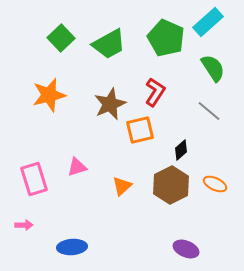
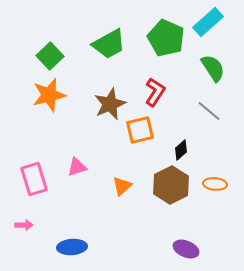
green square: moved 11 px left, 18 px down
orange ellipse: rotated 20 degrees counterclockwise
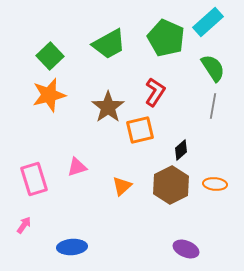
brown star: moved 2 px left, 3 px down; rotated 12 degrees counterclockwise
gray line: moved 4 px right, 5 px up; rotated 60 degrees clockwise
pink arrow: rotated 54 degrees counterclockwise
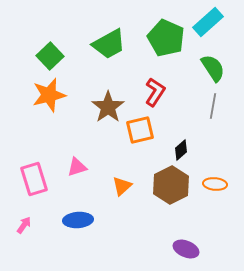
blue ellipse: moved 6 px right, 27 px up
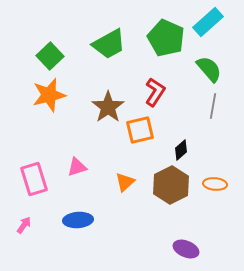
green semicircle: moved 4 px left, 1 px down; rotated 8 degrees counterclockwise
orange triangle: moved 3 px right, 4 px up
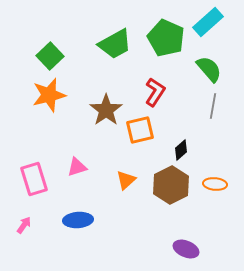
green trapezoid: moved 6 px right
brown star: moved 2 px left, 3 px down
orange triangle: moved 1 px right, 2 px up
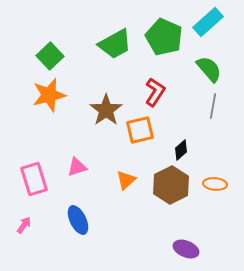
green pentagon: moved 2 px left, 1 px up
blue ellipse: rotated 68 degrees clockwise
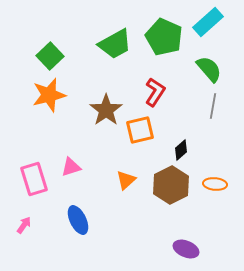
pink triangle: moved 6 px left
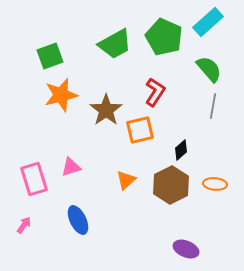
green square: rotated 24 degrees clockwise
orange star: moved 12 px right
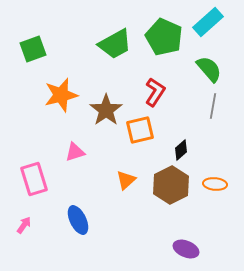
green square: moved 17 px left, 7 px up
pink triangle: moved 4 px right, 15 px up
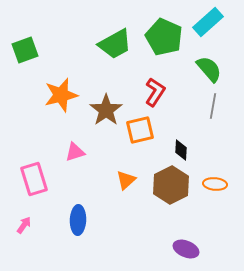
green square: moved 8 px left, 1 px down
black diamond: rotated 45 degrees counterclockwise
blue ellipse: rotated 28 degrees clockwise
